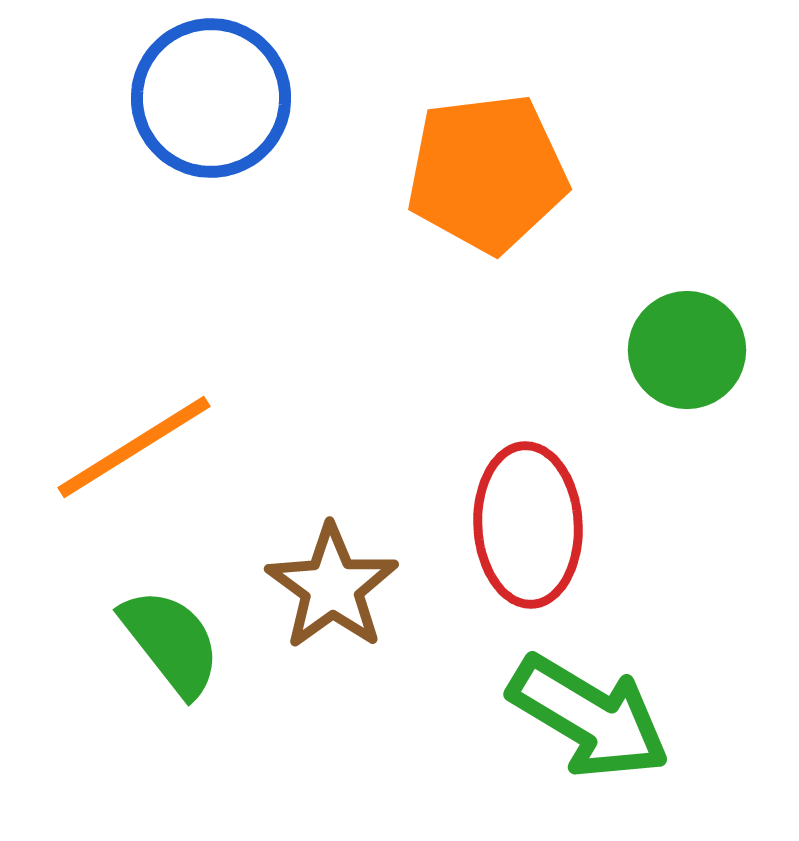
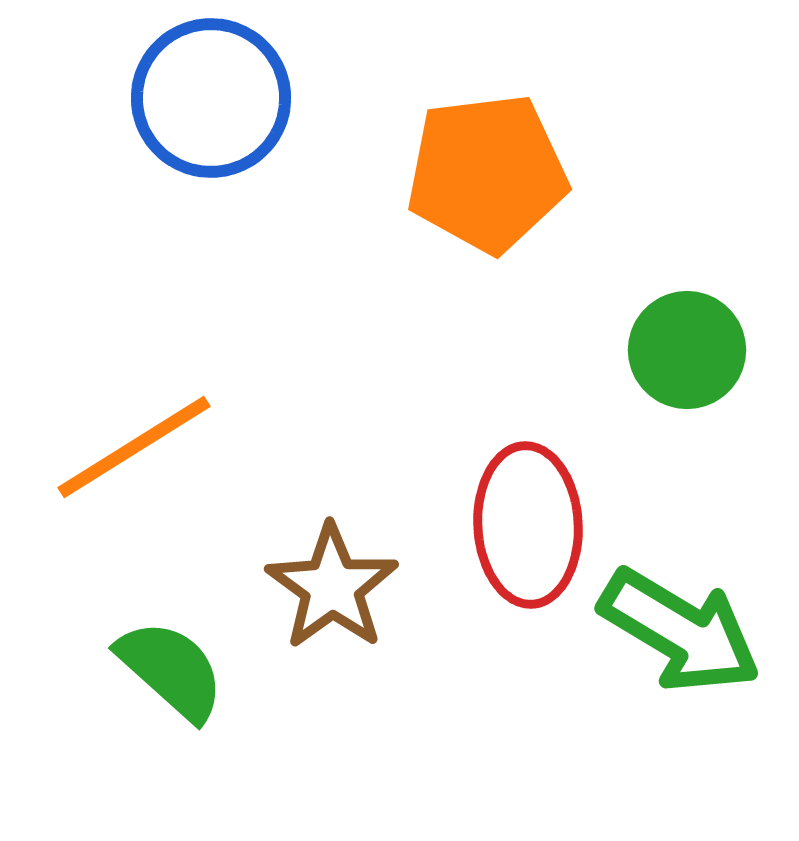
green semicircle: moved 28 px down; rotated 10 degrees counterclockwise
green arrow: moved 91 px right, 86 px up
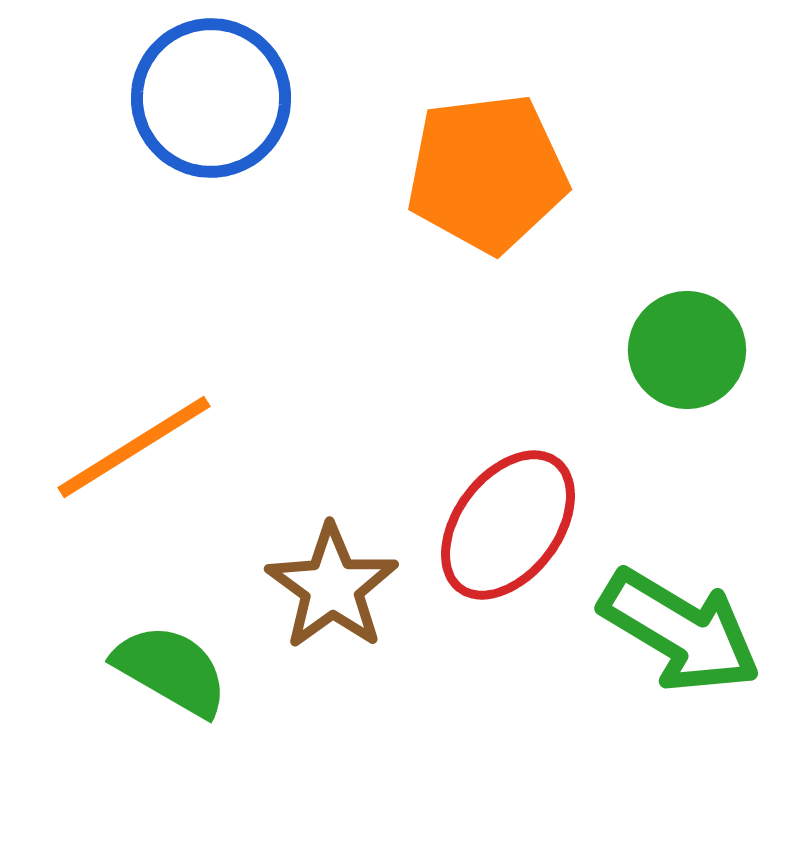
red ellipse: moved 20 px left; rotated 40 degrees clockwise
green semicircle: rotated 12 degrees counterclockwise
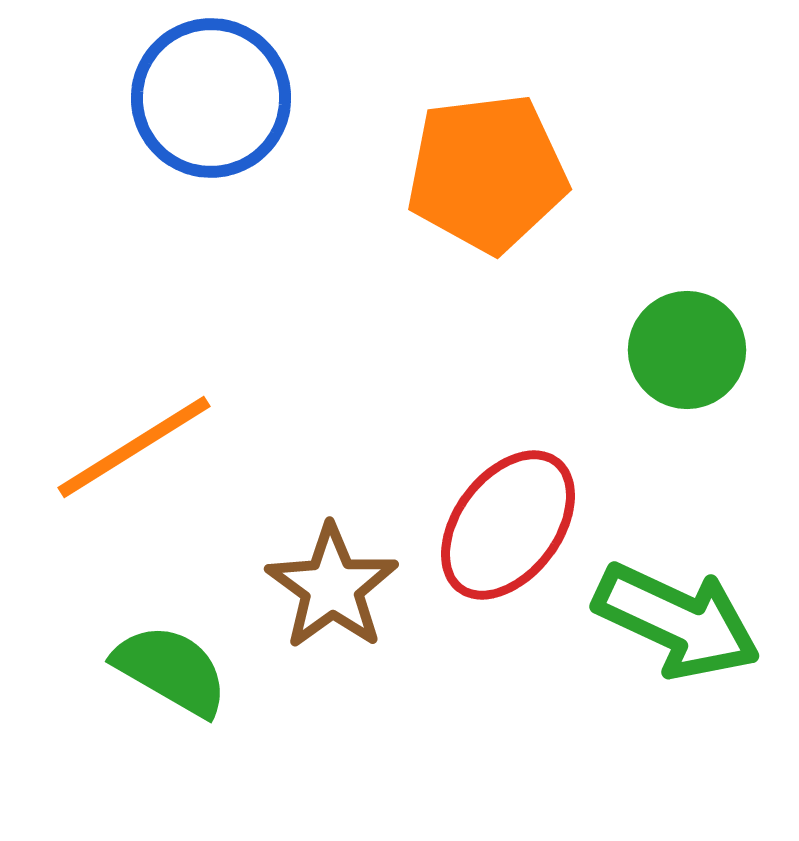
green arrow: moved 3 px left, 10 px up; rotated 6 degrees counterclockwise
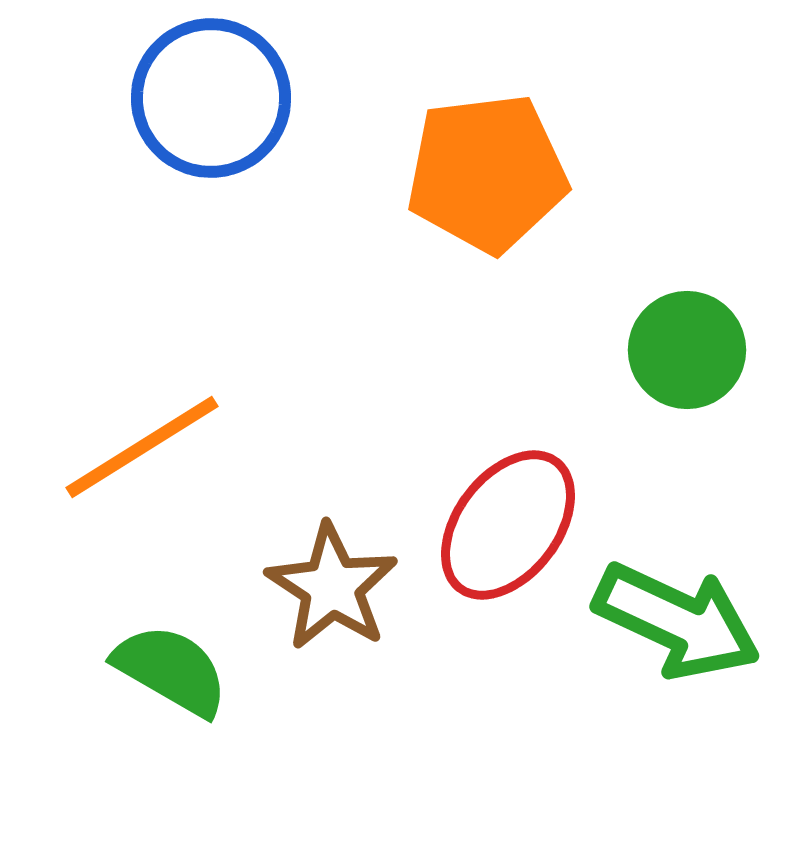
orange line: moved 8 px right
brown star: rotated 3 degrees counterclockwise
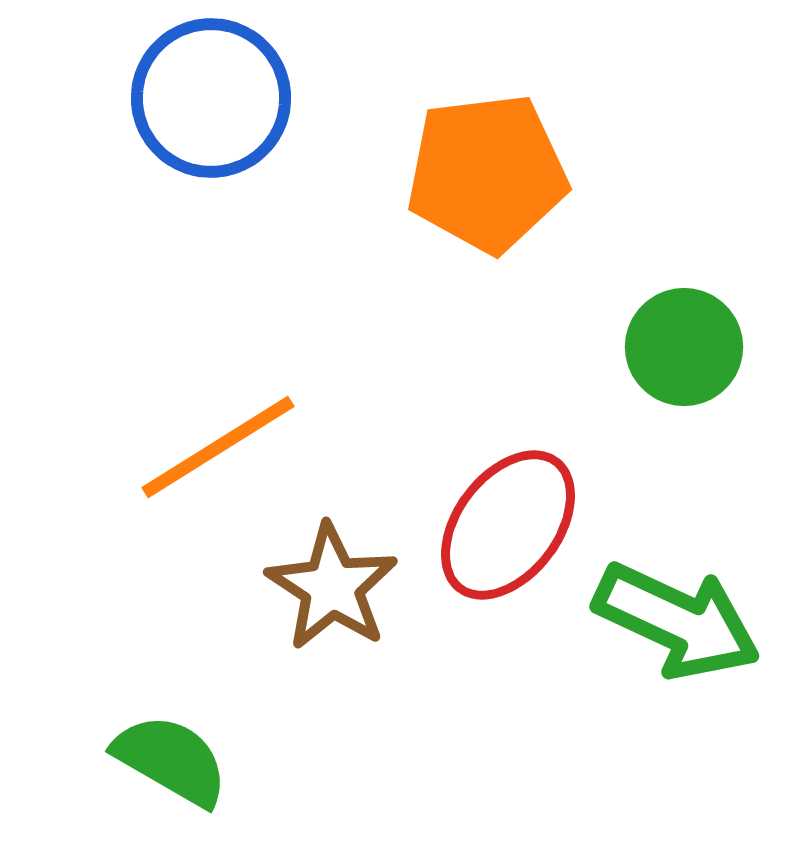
green circle: moved 3 px left, 3 px up
orange line: moved 76 px right
green semicircle: moved 90 px down
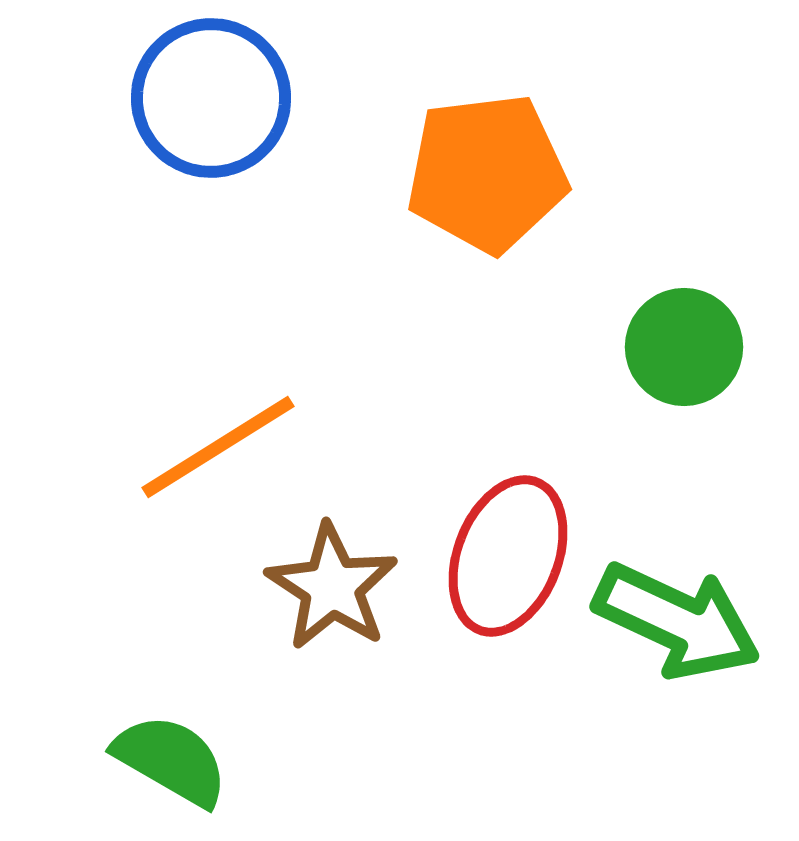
red ellipse: moved 31 px down; rotated 16 degrees counterclockwise
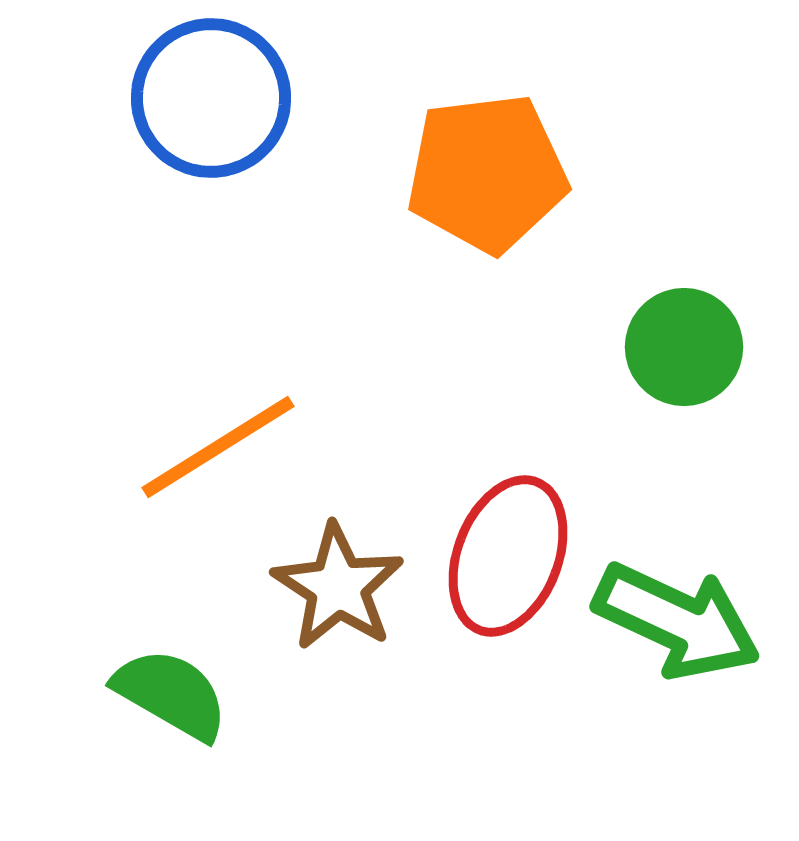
brown star: moved 6 px right
green semicircle: moved 66 px up
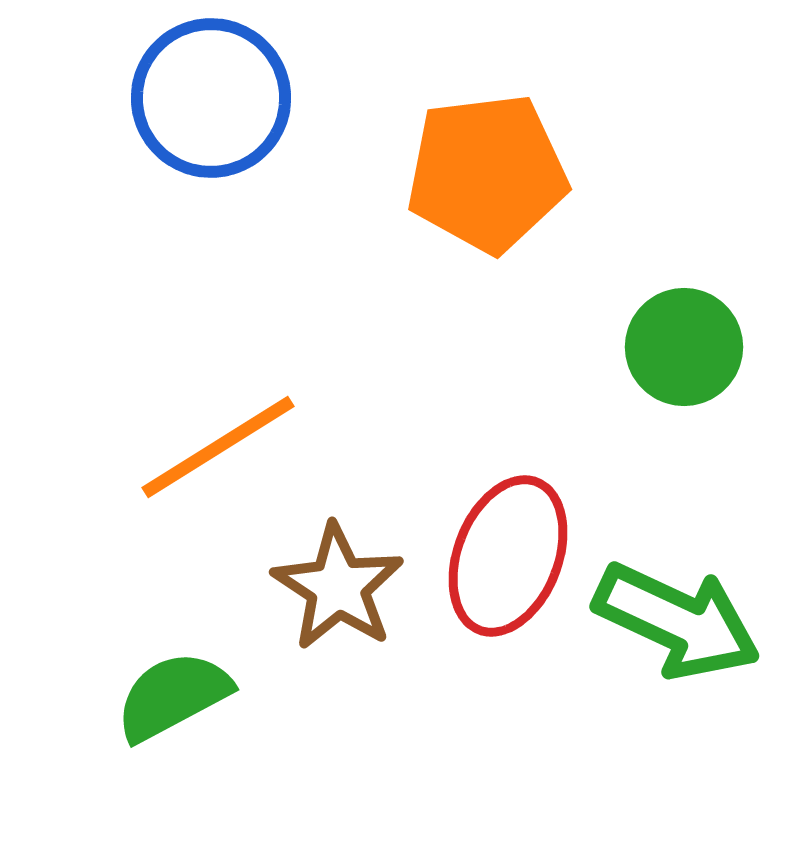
green semicircle: moved 2 px right, 2 px down; rotated 58 degrees counterclockwise
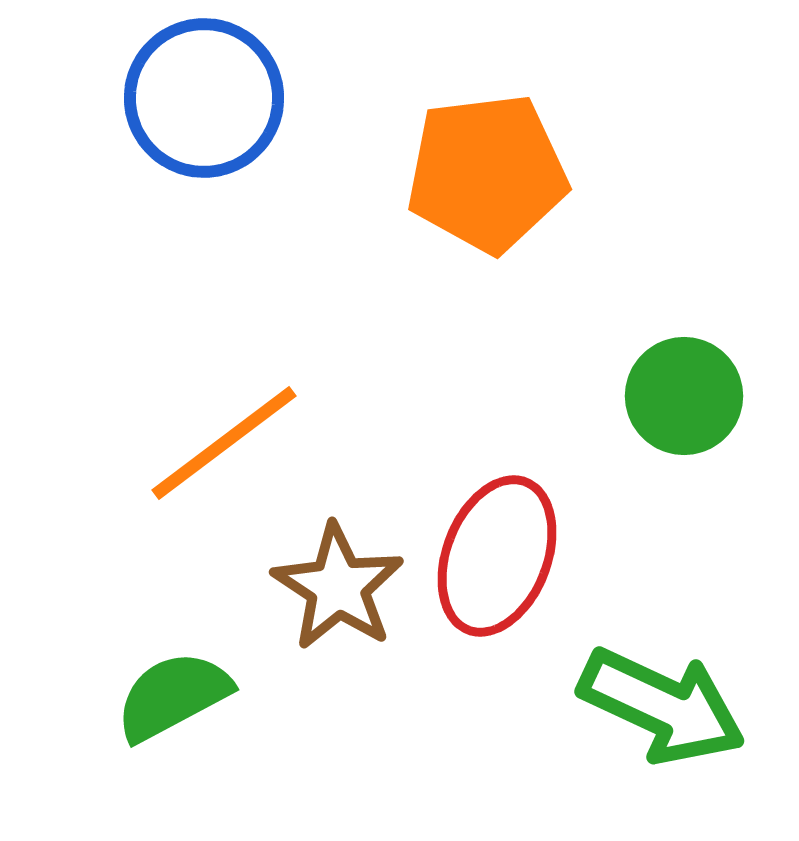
blue circle: moved 7 px left
green circle: moved 49 px down
orange line: moved 6 px right, 4 px up; rotated 5 degrees counterclockwise
red ellipse: moved 11 px left
green arrow: moved 15 px left, 85 px down
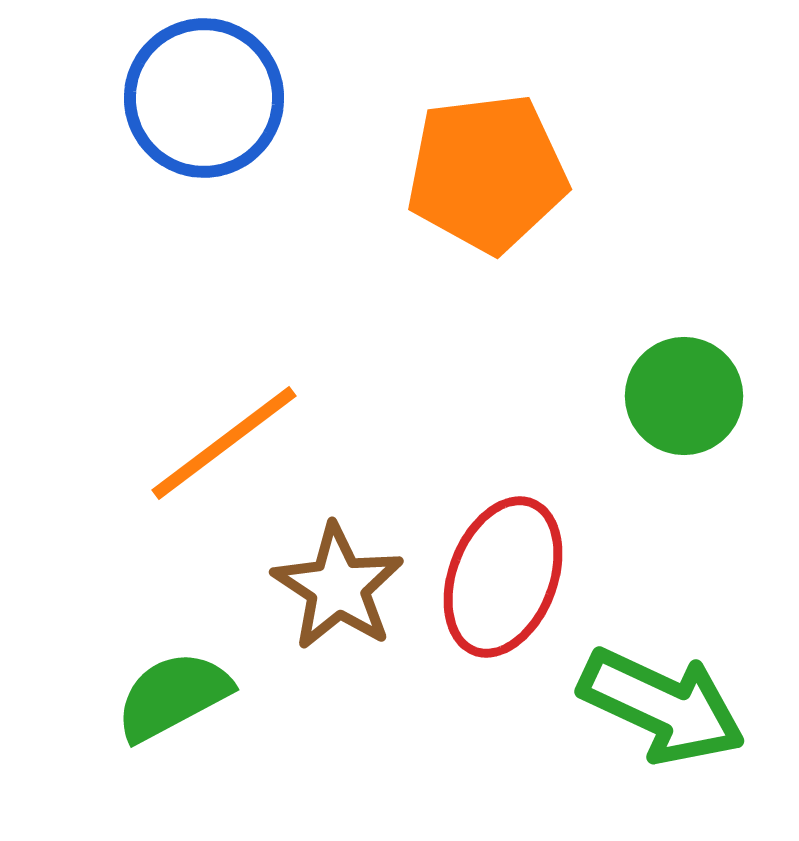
red ellipse: moved 6 px right, 21 px down
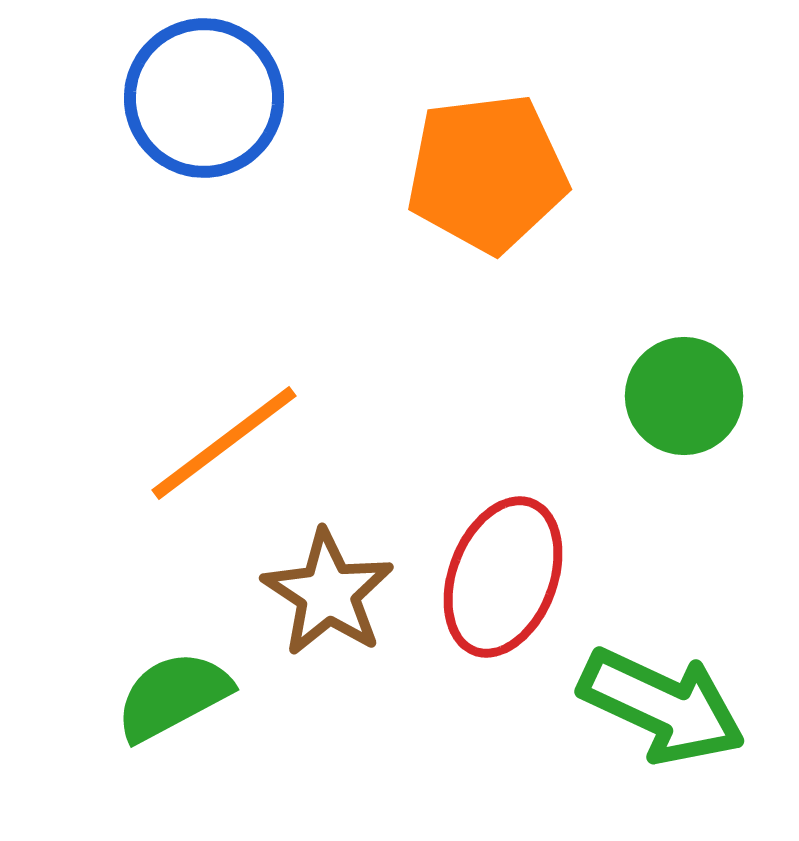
brown star: moved 10 px left, 6 px down
